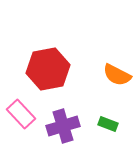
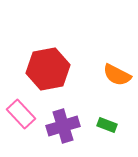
green rectangle: moved 1 px left, 1 px down
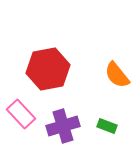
orange semicircle: rotated 24 degrees clockwise
green rectangle: moved 1 px down
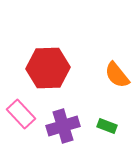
red hexagon: moved 1 px up; rotated 9 degrees clockwise
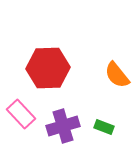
green rectangle: moved 3 px left, 1 px down
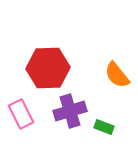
pink rectangle: rotated 16 degrees clockwise
purple cross: moved 7 px right, 15 px up
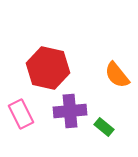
red hexagon: rotated 15 degrees clockwise
purple cross: rotated 12 degrees clockwise
green rectangle: rotated 18 degrees clockwise
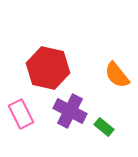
purple cross: rotated 32 degrees clockwise
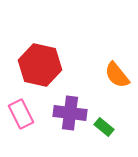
red hexagon: moved 8 px left, 3 px up
purple cross: moved 2 px down; rotated 20 degrees counterclockwise
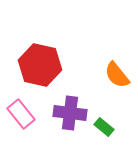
pink rectangle: rotated 12 degrees counterclockwise
